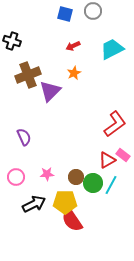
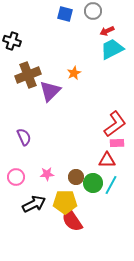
red arrow: moved 34 px right, 15 px up
pink rectangle: moved 6 px left, 12 px up; rotated 40 degrees counterclockwise
red triangle: rotated 30 degrees clockwise
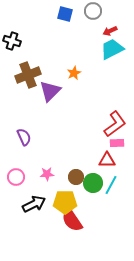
red arrow: moved 3 px right
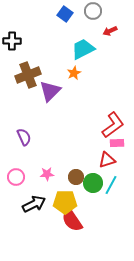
blue square: rotated 21 degrees clockwise
black cross: rotated 18 degrees counterclockwise
cyan trapezoid: moved 29 px left
red L-shape: moved 2 px left, 1 px down
red triangle: rotated 18 degrees counterclockwise
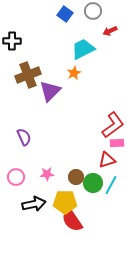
black arrow: rotated 15 degrees clockwise
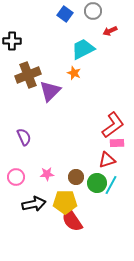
orange star: rotated 24 degrees counterclockwise
green circle: moved 4 px right
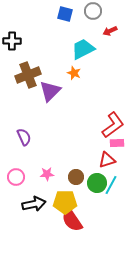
blue square: rotated 21 degrees counterclockwise
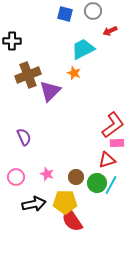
pink star: rotated 24 degrees clockwise
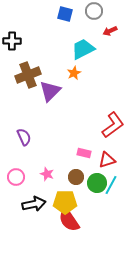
gray circle: moved 1 px right
orange star: rotated 24 degrees clockwise
pink rectangle: moved 33 px left, 10 px down; rotated 16 degrees clockwise
red semicircle: moved 3 px left
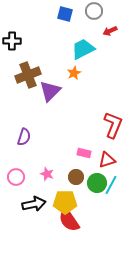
red L-shape: rotated 32 degrees counterclockwise
purple semicircle: rotated 42 degrees clockwise
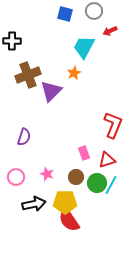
cyan trapezoid: moved 1 px right, 2 px up; rotated 35 degrees counterclockwise
purple triangle: moved 1 px right
pink rectangle: rotated 56 degrees clockwise
